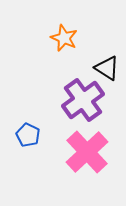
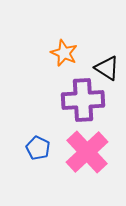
orange star: moved 15 px down
purple cross: rotated 33 degrees clockwise
blue pentagon: moved 10 px right, 13 px down
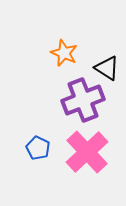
purple cross: rotated 18 degrees counterclockwise
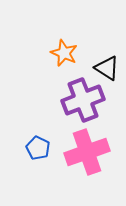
pink cross: rotated 24 degrees clockwise
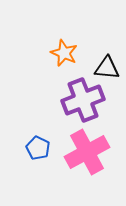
black triangle: rotated 28 degrees counterclockwise
pink cross: rotated 9 degrees counterclockwise
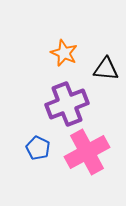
black triangle: moved 1 px left, 1 px down
purple cross: moved 16 px left, 4 px down
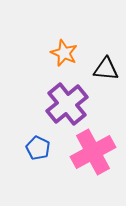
purple cross: rotated 18 degrees counterclockwise
pink cross: moved 6 px right
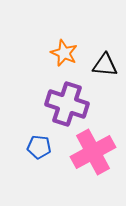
black triangle: moved 1 px left, 4 px up
purple cross: rotated 33 degrees counterclockwise
blue pentagon: moved 1 px right, 1 px up; rotated 20 degrees counterclockwise
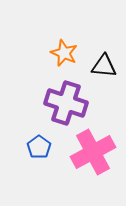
black triangle: moved 1 px left, 1 px down
purple cross: moved 1 px left, 1 px up
blue pentagon: rotated 30 degrees clockwise
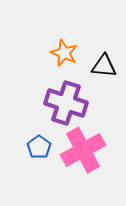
pink cross: moved 10 px left, 2 px up
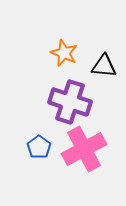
purple cross: moved 4 px right, 1 px up
pink cross: moved 1 px right, 1 px up
